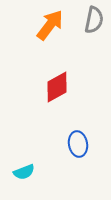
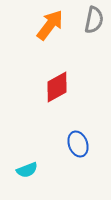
blue ellipse: rotated 10 degrees counterclockwise
cyan semicircle: moved 3 px right, 2 px up
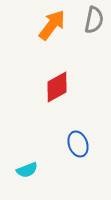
orange arrow: moved 2 px right
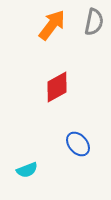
gray semicircle: moved 2 px down
blue ellipse: rotated 20 degrees counterclockwise
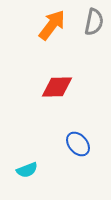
red diamond: rotated 28 degrees clockwise
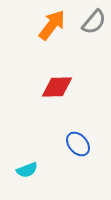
gray semicircle: rotated 28 degrees clockwise
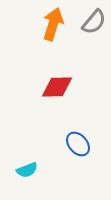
orange arrow: moved 1 px right, 1 px up; rotated 20 degrees counterclockwise
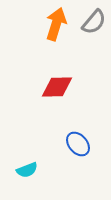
orange arrow: moved 3 px right
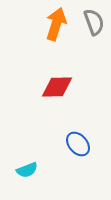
gray semicircle: rotated 60 degrees counterclockwise
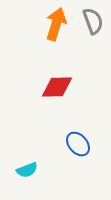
gray semicircle: moved 1 px left, 1 px up
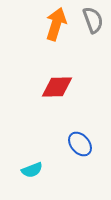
gray semicircle: moved 1 px up
blue ellipse: moved 2 px right
cyan semicircle: moved 5 px right
